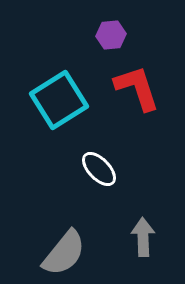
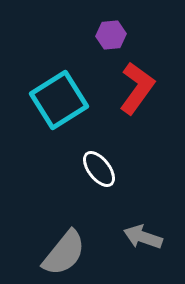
red L-shape: rotated 54 degrees clockwise
white ellipse: rotated 6 degrees clockwise
gray arrow: rotated 69 degrees counterclockwise
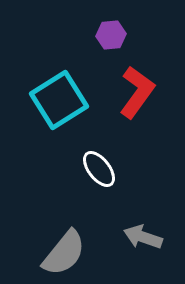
red L-shape: moved 4 px down
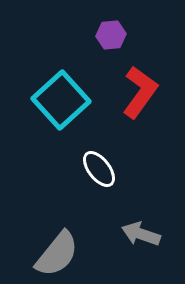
red L-shape: moved 3 px right
cyan square: moved 2 px right; rotated 10 degrees counterclockwise
gray arrow: moved 2 px left, 3 px up
gray semicircle: moved 7 px left, 1 px down
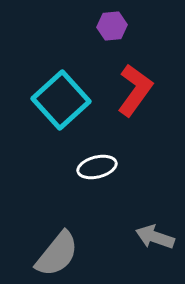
purple hexagon: moved 1 px right, 9 px up
red L-shape: moved 5 px left, 2 px up
white ellipse: moved 2 px left, 2 px up; rotated 66 degrees counterclockwise
gray arrow: moved 14 px right, 3 px down
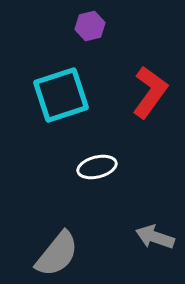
purple hexagon: moved 22 px left; rotated 8 degrees counterclockwise
red L-shape: moved 15 px right, 2 px down
cyan square: moved 5 px up; rotated 24 degrees clockwise
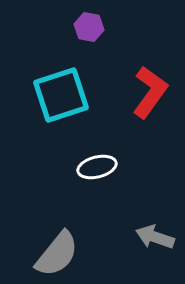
purple hexagon: moved 1 px left, 1 px down; rotated 24 degrees clockwise
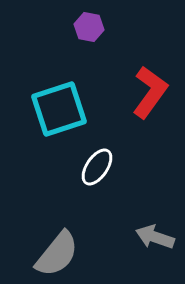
cyan square: moved 2 px left, 14 px down
white ellipse: rotated 42 degrees counterclockwise
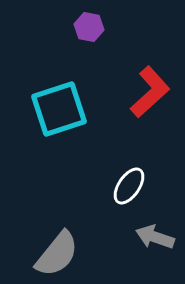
red L-shape: rotated 12 degrees clockwise
white ellipse: moved 32 px right, 19 px down
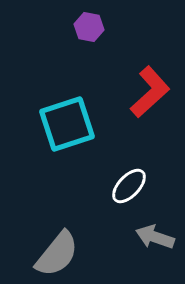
cyan square: moved 8 px right, 15 px down
white ellipse: rotated 9 degrees clockwise
